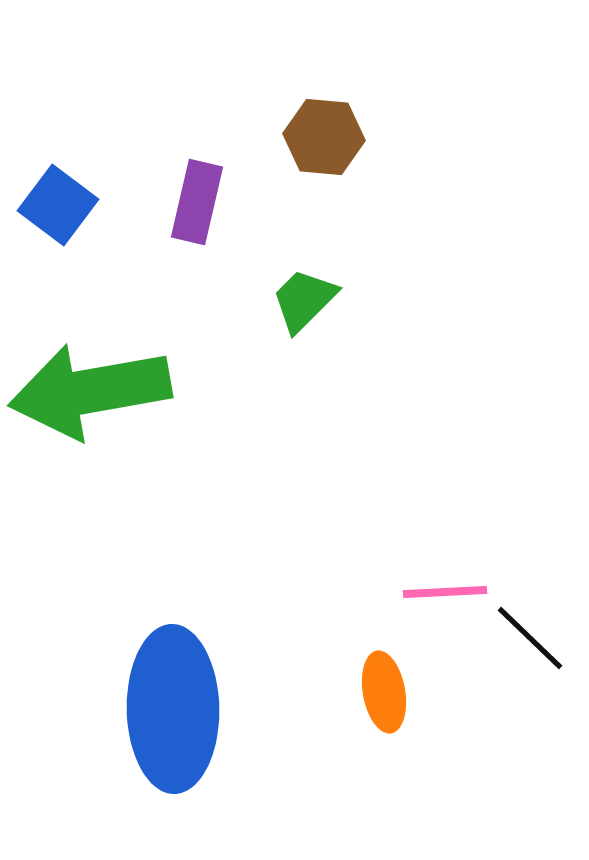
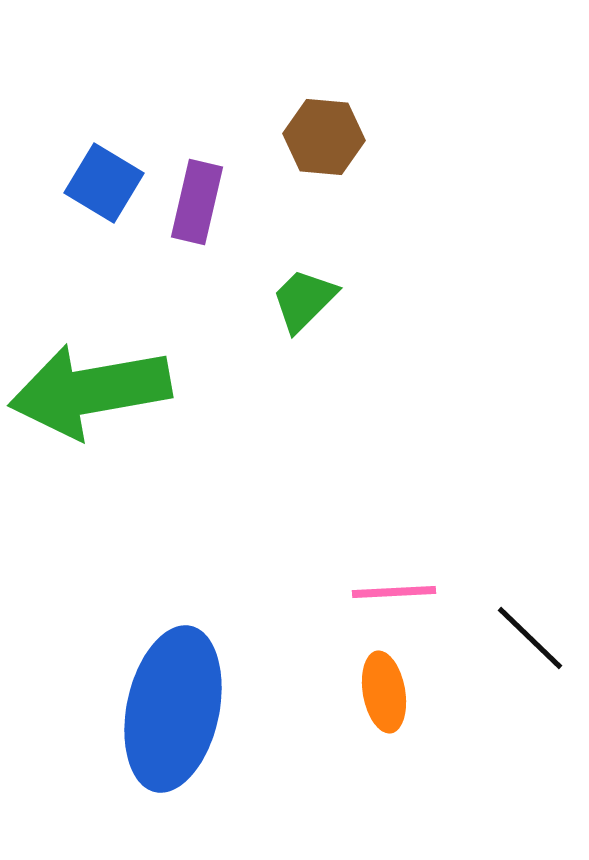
blue square: moved 46 px right, 22 px up; rotated 6 degrees counterclockwise
pink line: moved 51 px left
blue ellipse: rotated 13 degrees clockwise
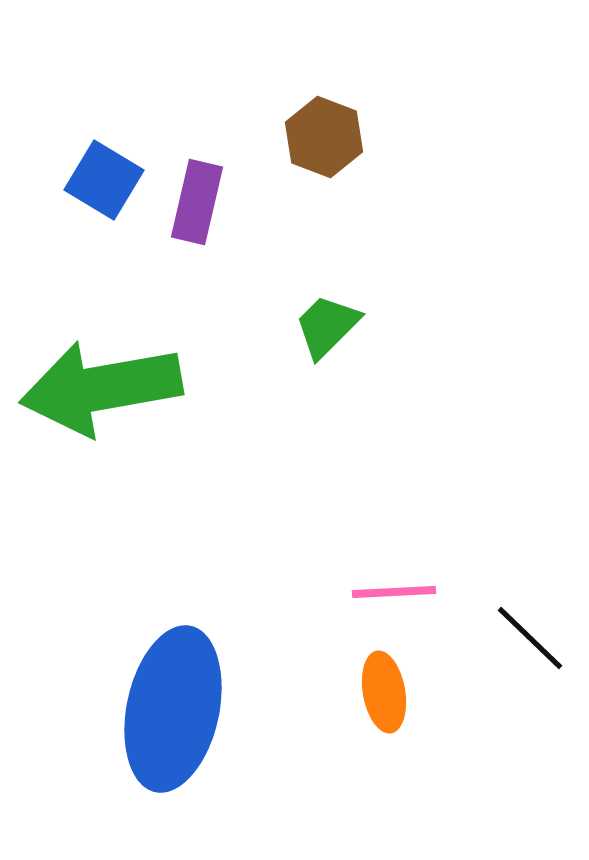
brown hexagon: rotated 16 degrees clockwise
blue square: moved 3 px up
green trapezoid: moved 23 px right, 26 px down
green arrow: moved 11 px right, 3 px up
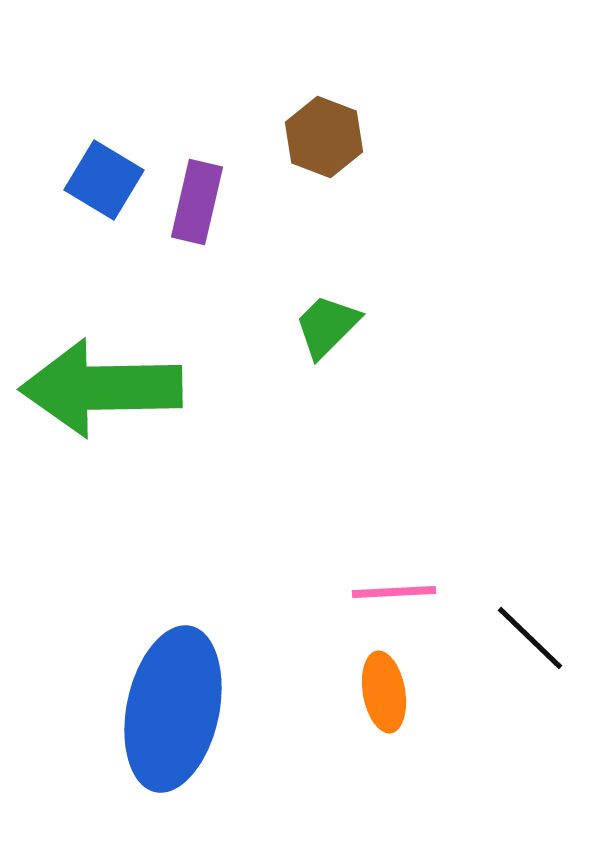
green arrow: rotated 9 degrees clockwise
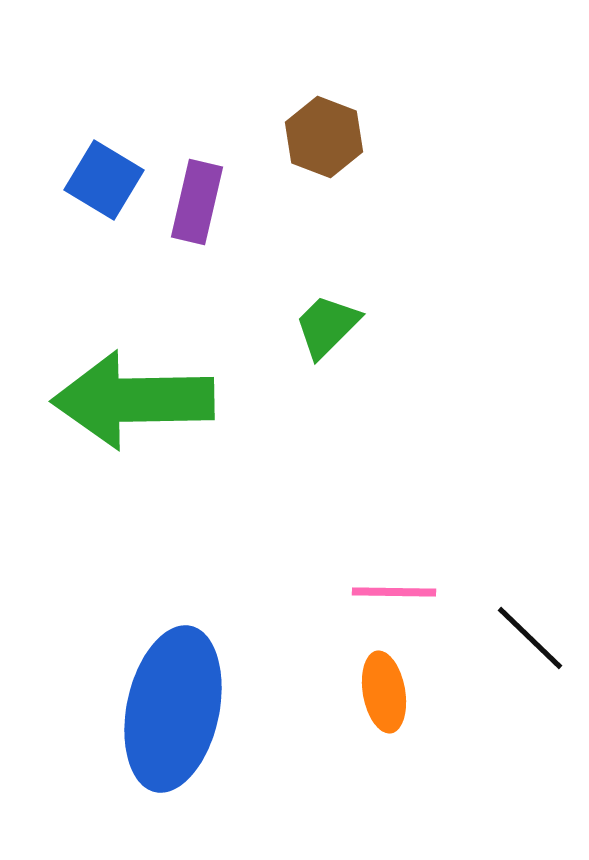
green arrow: moved 32 px right, 12 px down
pink line: rotated 4 degrees clockwise
